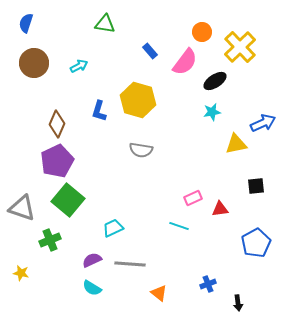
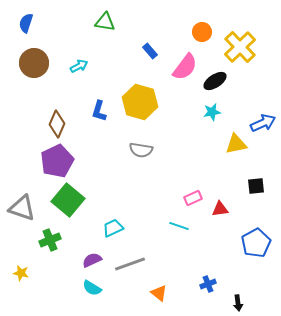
green triangle: moved 2 px up
pink semicircle: moved 5 px down
yellow hexagon: moved 2 px right, 2 px down
gray line: rotated 24 degrees counterclockwise
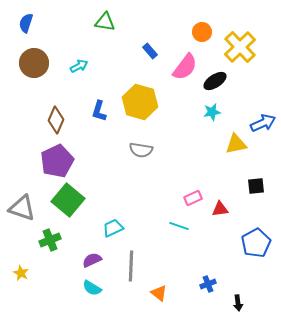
brown diamond: moved 1 px left, 4 px up
gray line: moved 1 px right, 2 px down; rotated 68 degrees counterclockwise
yellow star: rotated 14 degrees clockwise
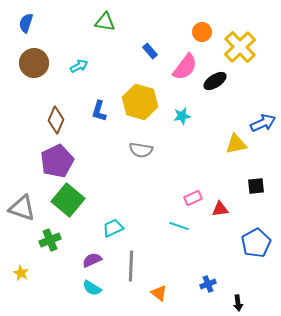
cyan star: moved 30 px left, 4 px down
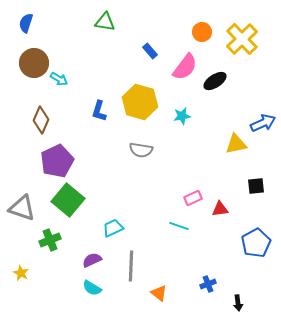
yellow cross: moved 2 px right, 8 px up
cyan arrow: moved 20 px left, 13 px down; rotated 60 degrees clockwise
brown diamond: moved 15 px left
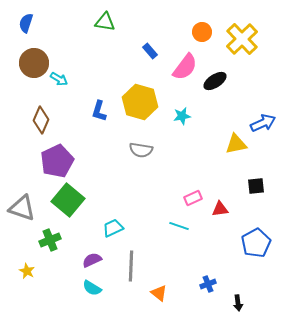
yellow star: moved 6 px right, 2 px up
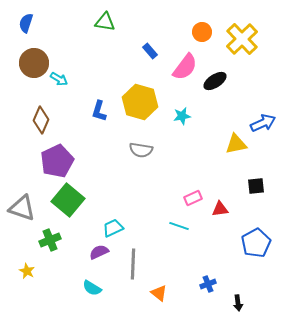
purple semicircle: moved 7 px right, 8 px up
gray line: moved 2 px right, 2 px up
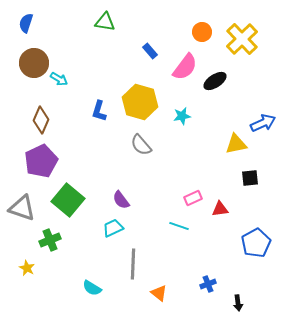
gray semicircle: moved 5 px up; rotated 40 degrees clockwise
purple pentagon: moved 16 px left
black square: moved 6 px left, 8 px up
purple semicircle: moved 22 px right, 52 px up; rotated 102 degrees counterclockwise
yellow star: moved 3 px up
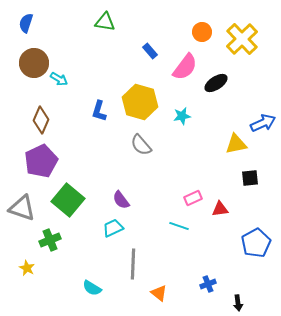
black ellipse: moved 1 px right, 2 px down
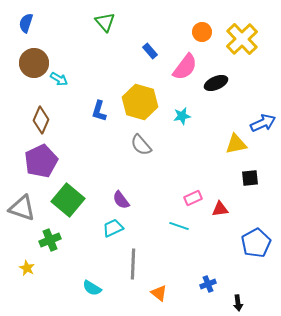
green triangle: rotated 40 degrees clockwise
black ellipse: rotated 10 degrees clockwise
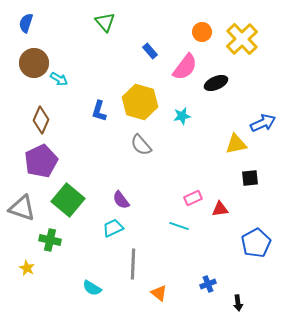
green cross: rotated 35 degrees clockwise
